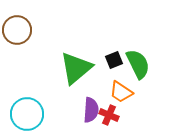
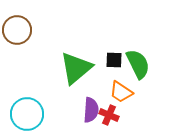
black square: rotated 24 degrees clockwise
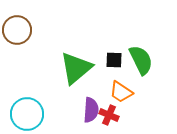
green semicircle: moved 3 px right, 4 px up
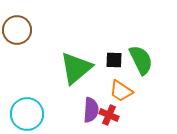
orange trapezoid: moved 1 px up
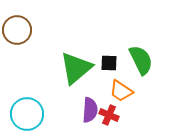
black square: moved 5 px left, 3 px down
purple semicircle: moved 1 px left
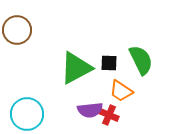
green triangle: rotated 12 degrees clockwise
purple semicircle: rotated 80 degrees clockwise
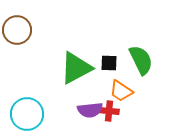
red cross: moved 4 px up; rotated 18 degrees counterclockwise
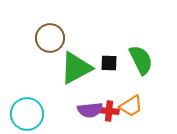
brown circle: moved 33 px right, 8 px down
orange trapezoid: moved 10 px right, 15 px down; rotated 65 degrees counterclockwise
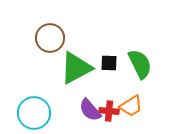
green semicircle: moved 1 px left, 4 px down
purple semicircle: rotated 55 degrees clockwise
cyan circle: moved 7 px right, 1 px up
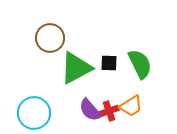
red cross: rotated 24 degrees counterclockwise
